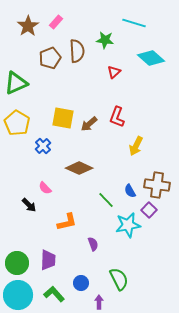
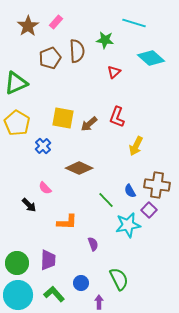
orange L-shape: rotated 15 degrees clockwise
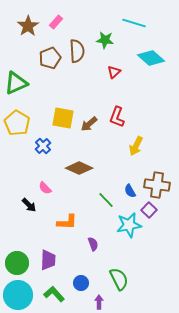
cyan star: moved 1 px right
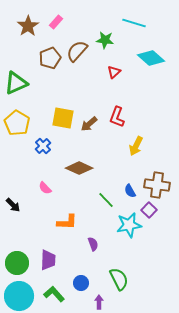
brown semicircle: rotated 135 degrees counterclockwise
black arrow: moved 16 px left
cyan circle: moved 1 px right, 1 px down
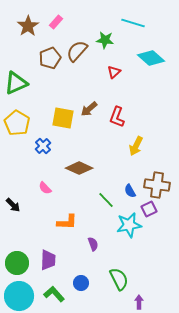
cyan line: moved 1 px left
brown arrow: moved 15 px up
purple square: moved 1 px up; rotated 21 degrees clockwise
purple arrow: moved 40 px right
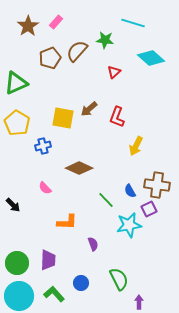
blue cross: rotated 28 degrees clockwise
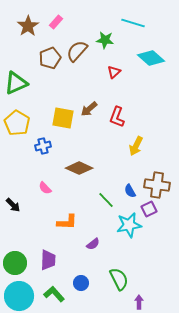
purple semicircle: rotated 72 degrees clockwise
green circle: moved 2 px left
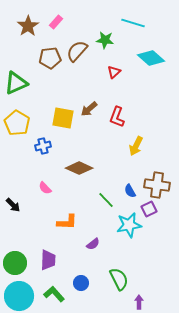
brown pentagon: rotated 15 degrees clockwise
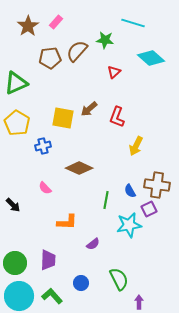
green line: rotated 54 degrees clockwise
green L-shape: moved 2 px left, 2 px down
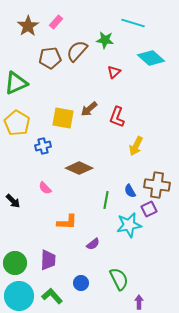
black arrow: moved 4 px up
